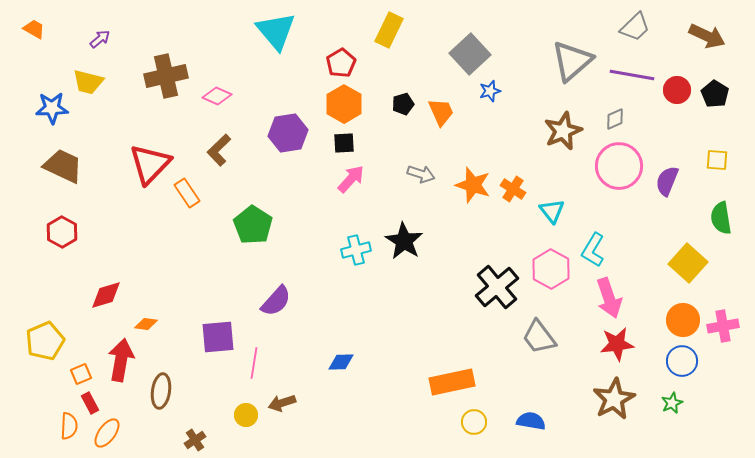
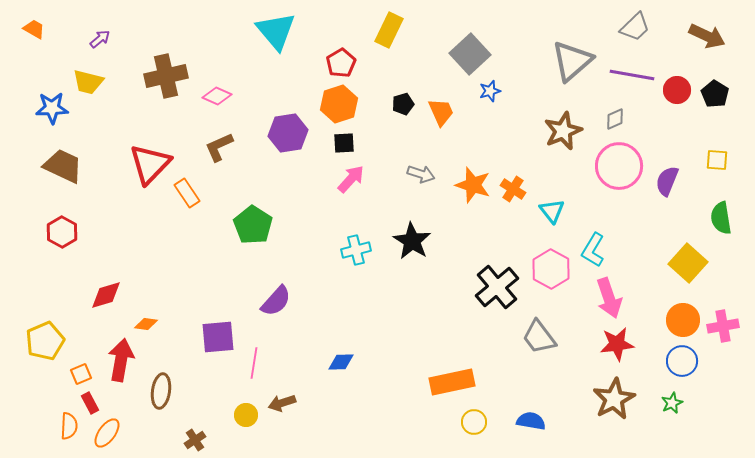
orange hexagon at (344, 104): moved 5 px left; rotated 12 degrees clockwise
brown L-shape at (219, 150): moved 3 px up; rotated 20 degrees clockwise
black star at (404, 241): moved 8 px right
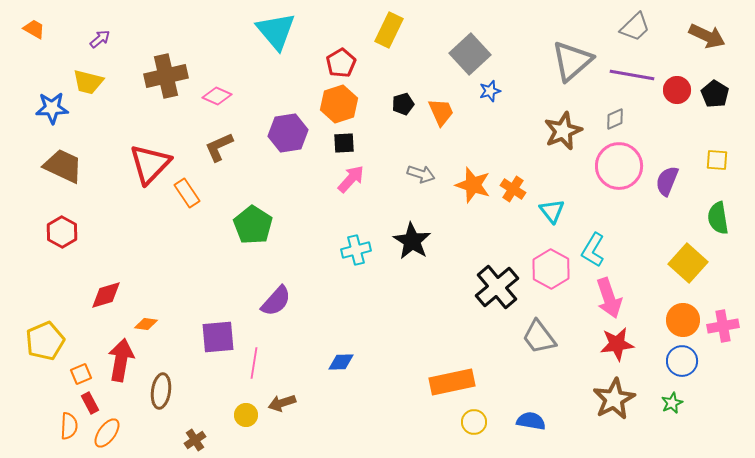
green semicircle at (721, 218): moved 3 px left
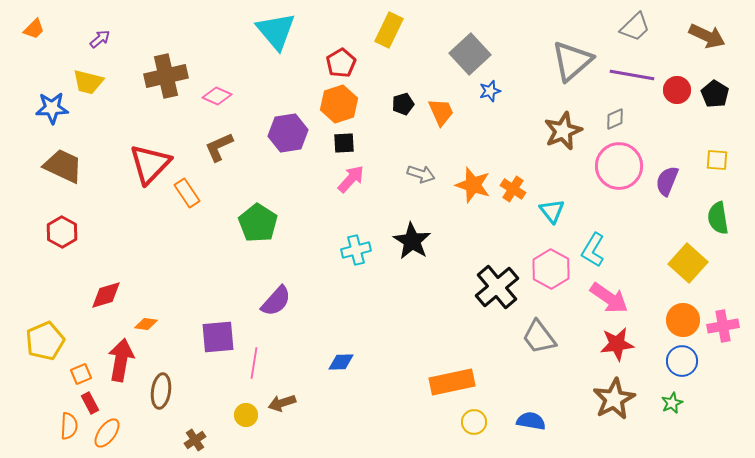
orange trapezoid at (34, 29): rotated 105 degrees clockwise
green pentagon at (253, 225): moved 5 px right, 2 px up
pink arrow at (609, 298): rotated 36 degrees counterclockwise
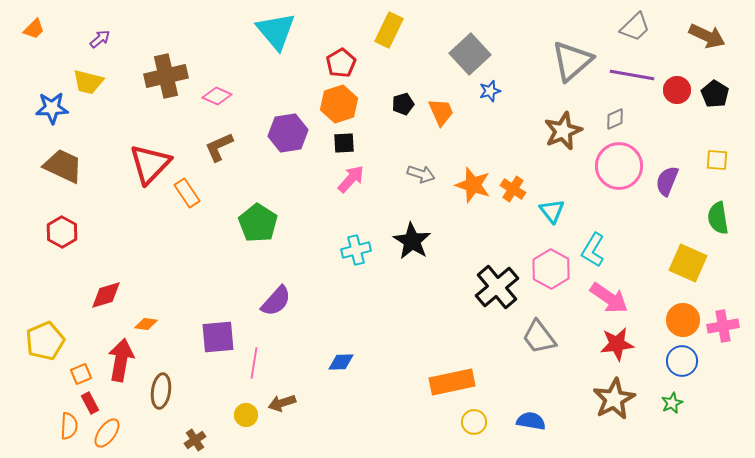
yellow square at (688, 263): rotated 18 degrees counterclockwise
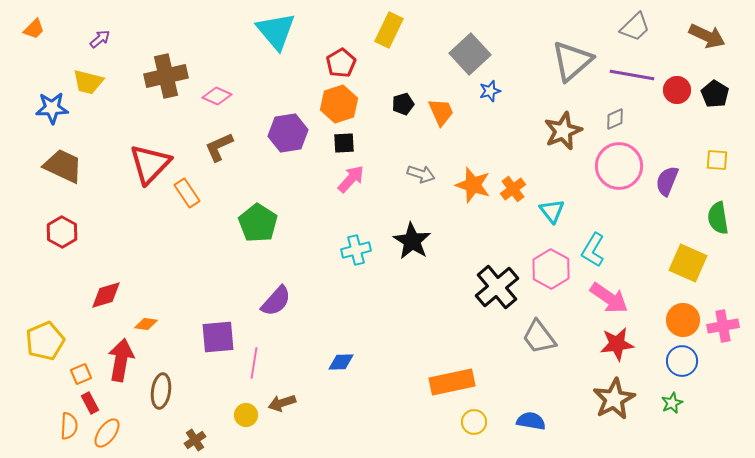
orange cross at (513, 189): rotated 20 degrees clockwise
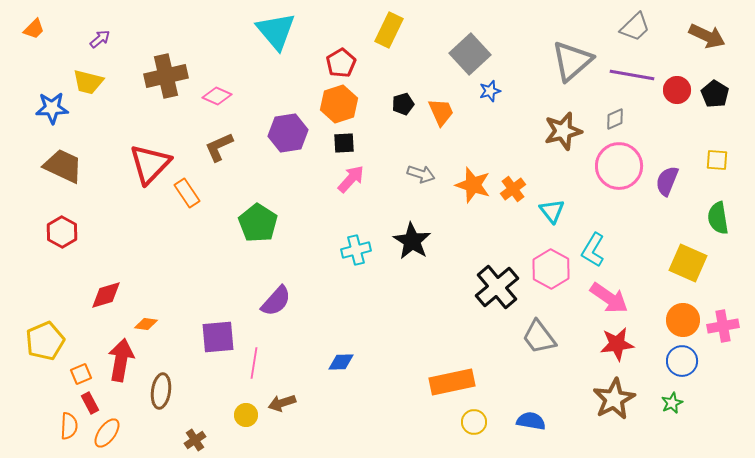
brown star at (563, 131): rotated 9 degrees clockwise
